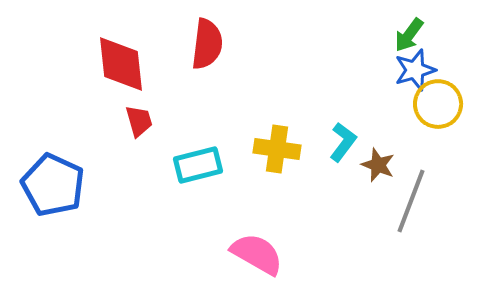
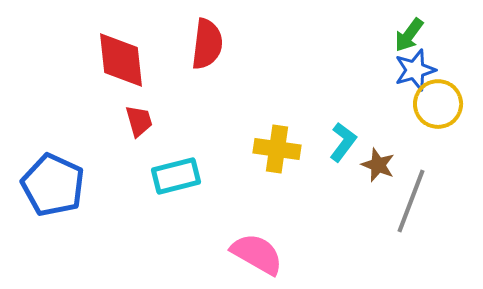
red diamond: moved 4 px up
cyan rectangle: moved 22 px left, 11 px down
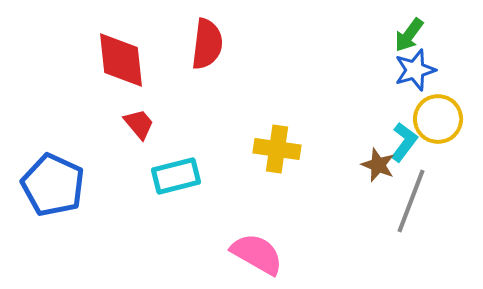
yellow circle: moved 15 px down
red trapezoid: moved 3 px down; rotated 24 degrees counterclockwise
cyan L-shape: moved 61 px right
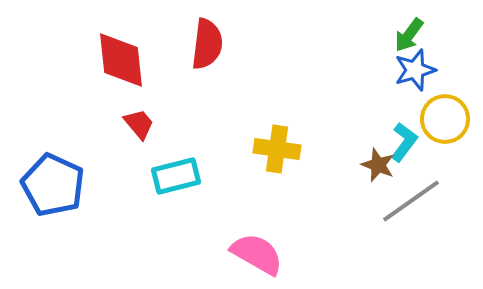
yellow circle: moved 7 px right
gray line: rotated 34 degrees clockwise
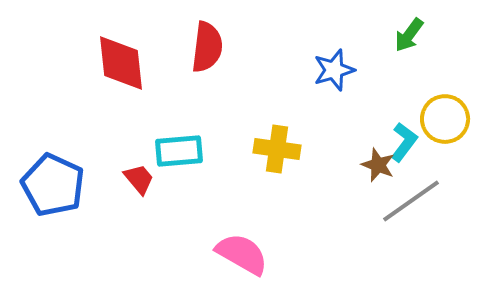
red semicircle: moved 3 px down
red diamond: moved 3 px down
blue star: moved 81 px left
red trapezoid: moved 55 px down
cyan rectangle: moved 3 px right, 25 px up; rotated 9 degrees clockwise
pink semicircle: moved 15 px left
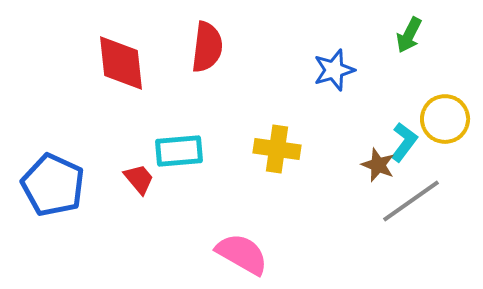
green arrow: rotated 9 degrees counterclockwise
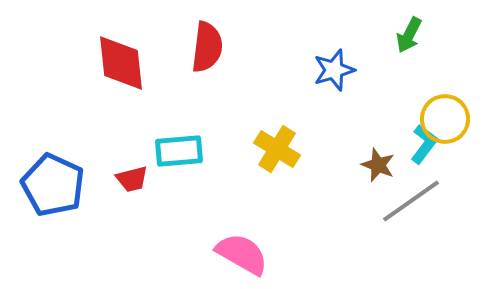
cyan L-shape: moved 20 px right, 2 px down
yellow cross: rotated 24 degrees clockwise
red trapezoid: moved 7 px left; rotated 116 degrees clockwise
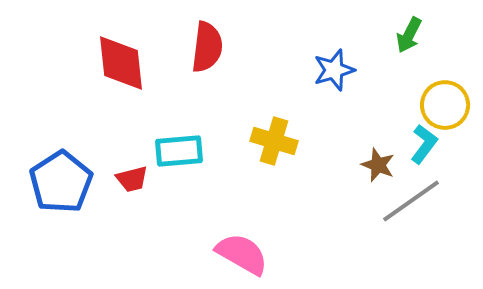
yellow circle: moved 14 px up
yellow cross: moved 3 px left, 8 px up; rotated 15 degrees counterclockwise
blue pentagon: moved 8 px right, 3 px up; rotated 14 degrees clockwise
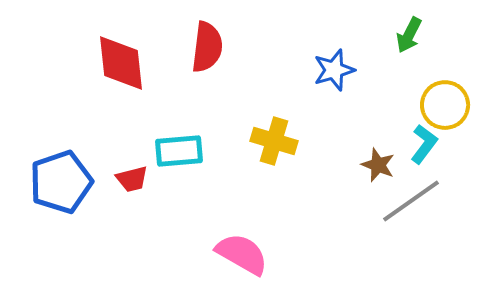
blue pentagon: rotated 14 degrees clockwise
